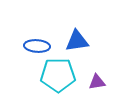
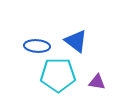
blue triangle: moved 1 px left; rotated 45 degrees clockwise
purple triangle: rotated 18 degrees clockwise
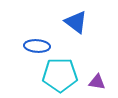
blue triangle: moved 19 px up
cyan pentagon: moved 2 px right
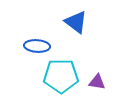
cyan pentagon: moved 1 px right, 1 px down
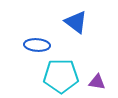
blue ellipse: moved 1 px up
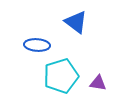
cyan pentagon: rotated 16 degrees counterclockwise
purple triangle: moved 1 px right, 1 px down
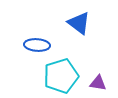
blue triangle: moved 3 px right, 1 px down
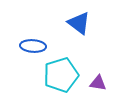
blue ellipse: moved 4 px left, 1 px down
cyan pentagon: moved 1 px up
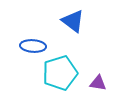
blue triangle: moved 6 px left, 2 px up
cyan pentagon: moved 1 px left, 2 px up
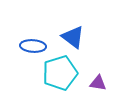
blue triangle: moved 16 px down
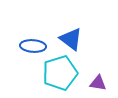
blue triangle: moved 2 px left, 2 px down
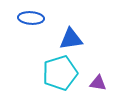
blue triangle: rotated 45 degrees counterclockwise
blue ellipse: moved 2 px left, 28 px up
